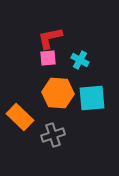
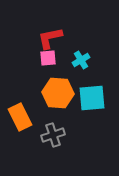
cyan cross: moved 1 px right; rotated 30 degrees clockwise
orange rectangle: rotated 20 degrees clockwise
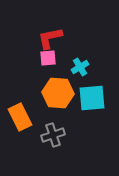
cyan cross: moved 1 px left, 7 px down
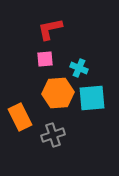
red L-shape: moved 9 px up
pink square: moved 3 px left, 1 px down
cyan cross: moved 1 px left, 1 px down; rotated 36 degrees counterclockwise
orange hexagon: rotated 8 degrees counterclockwise
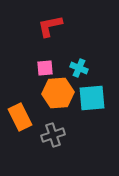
red L-shape: moved 3 px up
pink square: moved 9 px down
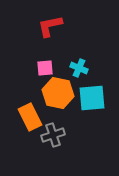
orange hexagon: rotated 16 degrees clockwise
orange rectangle: moved 10 px right
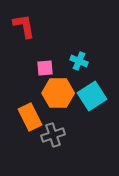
red L-shape: moved 26 px left; rotated 92 degrees clockwise
cyan cross: moved 7 px up
orange hexagon: rotated 12 degrees counterclockwise
cyan square: moved 2 px up; rotated 28 degrees counterclockwise
